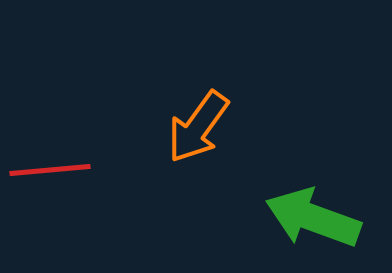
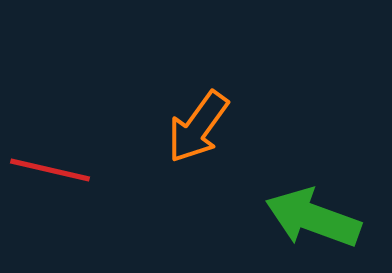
red line: rotated 18 degrees clockwise
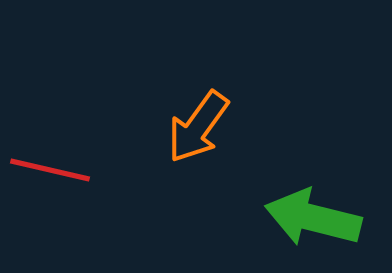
green arrow: rotated 6 degrees counterclockwise
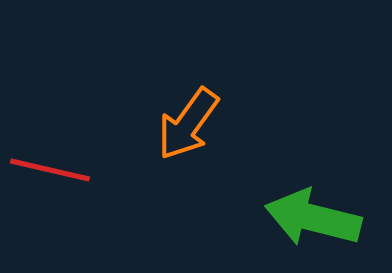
orange arrow: moved 10 px left, 3 px up
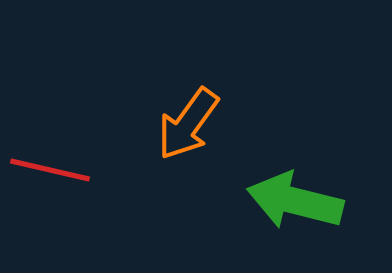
green arrow: moved 18 px left, 17 px up
